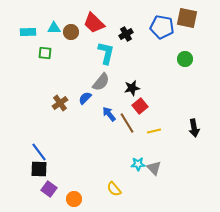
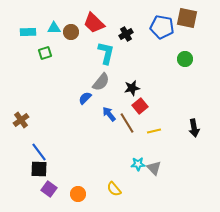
green square: rotated 24 degrees counterclockwise
brown cross: moved 39 px left, 17 px down
orange circle: moved 4 px right, 5 px up
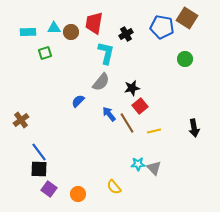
brown square: rotated 20 degrees clockwise
red trapezoid: rotated 55 degrees clockwise
blue semicircle: moved 7 px left, 3 px down
yellow semicircle: moved 2 px up
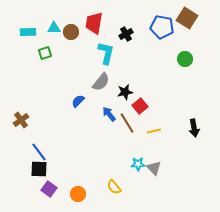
black star: moved 7 px left, 4 px down
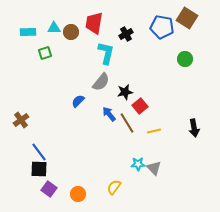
yellow semicircle: rotated 77 degrees clockwise
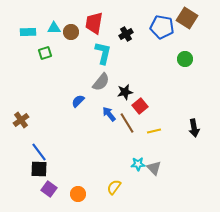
cyan L-shape: moved 3 px left
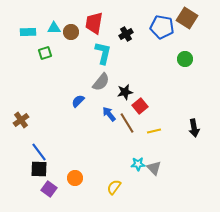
orange circle: moved 3 px left, 16 px up
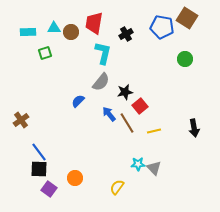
yellow semicircle: moved 3 px right
